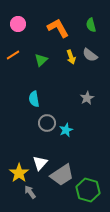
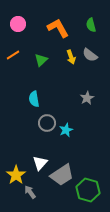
yellow star: moved 3 px left, 2 px down
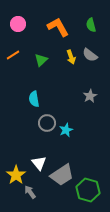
orange L-shape: moved 1 px up
gray star: moved 3 px right, 2 px up
white triangle: moved 1 px left; rotated 21 degrees counterclockwise
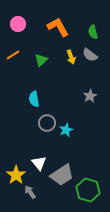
green semicircle: moved 2 px right, 7 px down
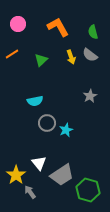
orange line: moved 1 px left, 1 px up
cyan semicircle: moved 1 px right, 2 px down; rotated 91 degrees counterclockwise
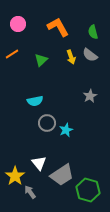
yellow star: moved 1 px left, 1 px down
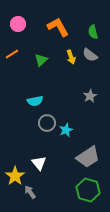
gray trapezoid: moved 26 px right, 18 px up
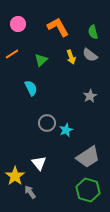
cyan semicircle: moved 4 px left, 13 px up; rotated 105 degrees counterclockwise
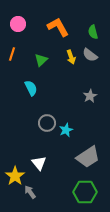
orange line: rotated 40 degrees counterclockwise
green hexagon: moved 3 px left, 2 px down; rotated 15 degrees counterclockwise
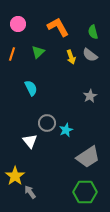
green triangle: moved 3 px left, 8 px up
white triangle: moved 9 px left, 22 px up
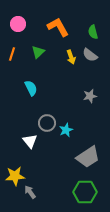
gray star: rotated 16 degrees clockwise
yellow star: rotated 30 degrees clockwise
